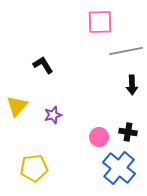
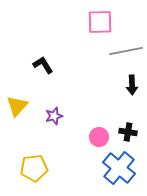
purple star: moved 1 px right, 1 px down
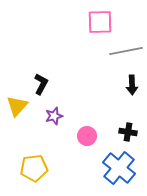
black L-shape: moved 2 px left, 19 px down; rotated 60 degrees clockwise
pink circle: moved 12 px left, 1 px up
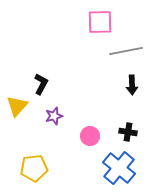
pink circle: moved 3 px right
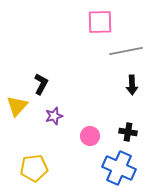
blue cross: rotated 16 degrees counterclockwise
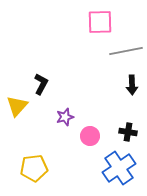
purple star: moved 11 px right, 1 px down
blue cross: rotated 32 degrees clockwise
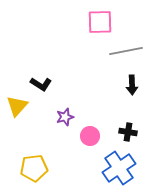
black L-shape: rotated 95 degrees clockwise
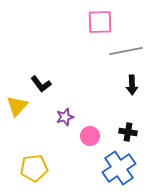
black L-shape: rotated 20 degrees clockwise
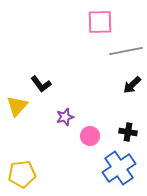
black arrow: rotated 48 degrees clockwise
yellow pentagon: moved 12 px left, 6 px down
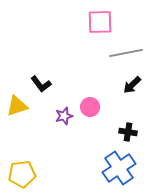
gray line: moved 2 px down
yellow triangle: rotated 30 degrees clockwise
purple star: moved 1 px left, 1 px up
pink circle: moved 29 px up
